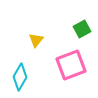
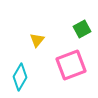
yellow triangle: moved 1 px right
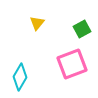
yellow triangle: moved 17 px up
pink square: moved 1 px right, 1 px up
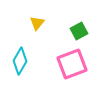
green square: moved 3 px left, 2 px down
cyan diamond: moved 16 px up
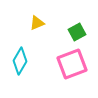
yellow triangle: rotated 28 degrees clockwise
green square: moved 2 px left, 1 px down
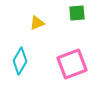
green square: moved 19 px up; rotated 24 degrees clockwise
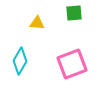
green square: moved 3 px left
yellow triangle: rotated 28 degrees clockwise
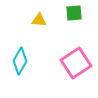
yellow triangle: moved 2 px right, 3 px up
pink square: moved 4 px right, 1 px up; rotated 12 degrees counterclockwise
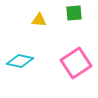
cyan diamond: rotated 72 degrees clockwise
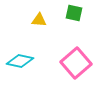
green square: rotated 18 degrees clockwise
pink square: rotated 8 degrees counterclockwise
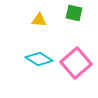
cyan diamond: moved 19 px right, 2 px up; rotated 20 degrees clockwise
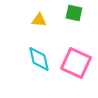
cyan diamond: rotated 44 degrees clockwise
pink square: rotated 24 degrees counterclockwise
